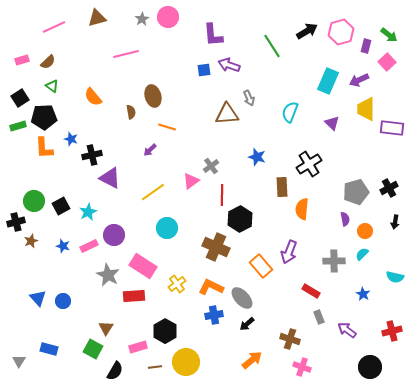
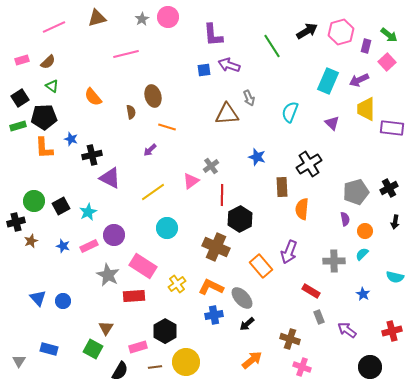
black semicircle at (115, 371): moved 5 px right
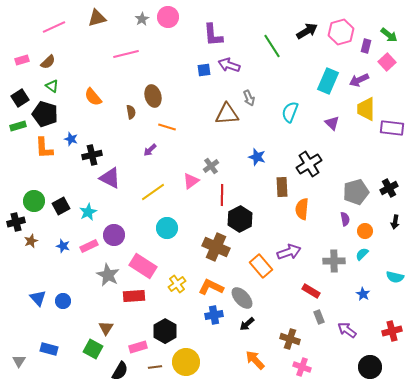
black pentagon at (44, 117): moved 1 px right, 3 px up; rotated 20 degrees clockwise
purple arrow at (289, 252): rotated 130 degrees counterclockwise
orange arrow at (252, 360): moved 3 px right; rotated 95 degrees counterclockwise
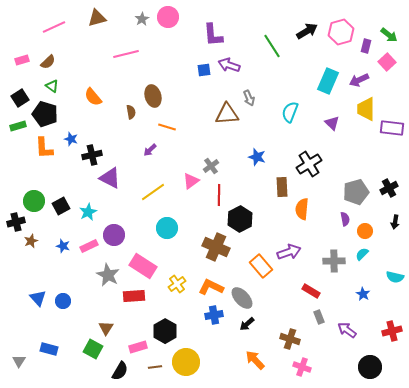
red line at (222, 195): moved 3 px left
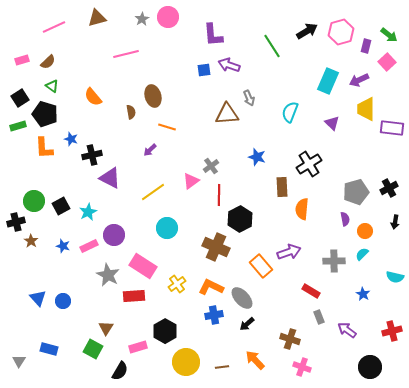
brown star at (31, 241): rotated 16 degrees counterclockwise
brown line at (155, 367): moved 67 px right
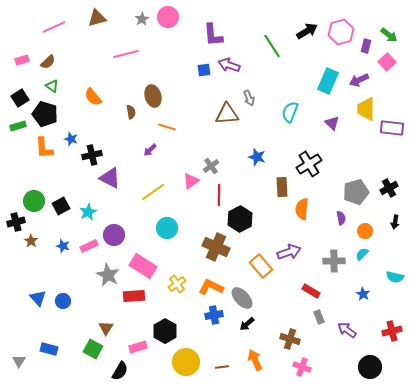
purple semicircle at (345, 219): moved 4 px left, 1 px up
orange arrow at (255, 360): rotated 20 degrees clockwise
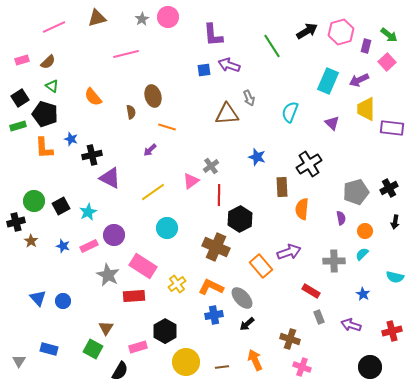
purple arrow at (347, 330): moved 4 px right, 5 px up; rotated 18 degrees counterclockwise
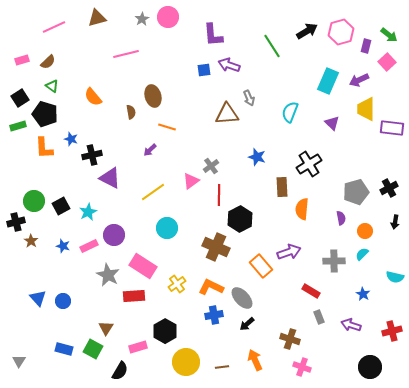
blue rectangle at (49, 349): moved 15 px right
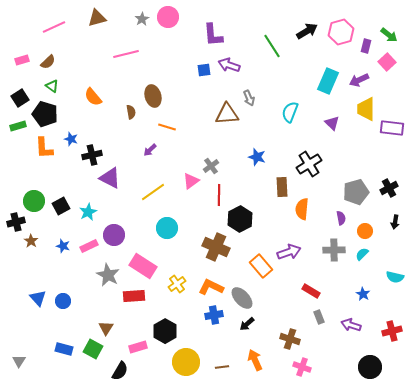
gray cross at (334, 261): moved 11 px up
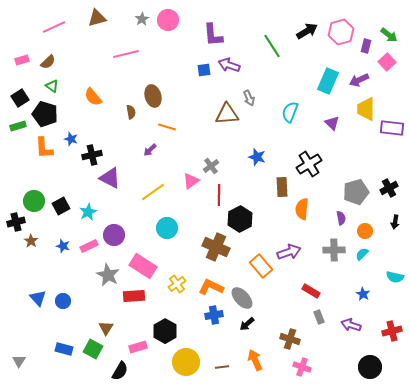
pink circle at (168, 17): moved 3 px down
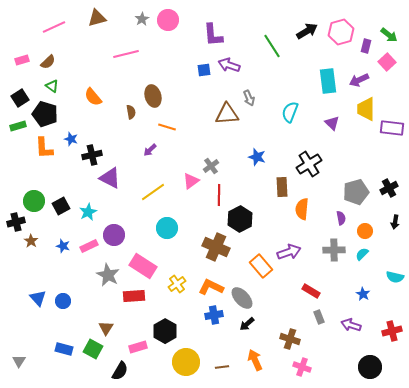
cyan rectangle at (328, 81): rotated 30 degrees counterclockwise
